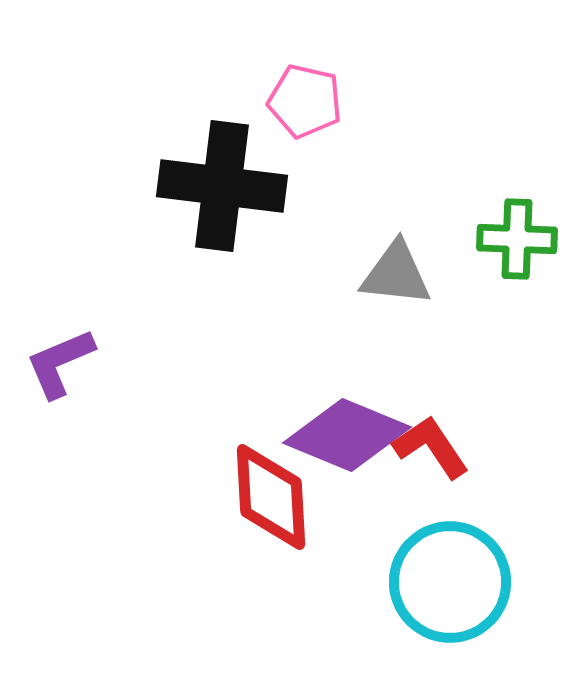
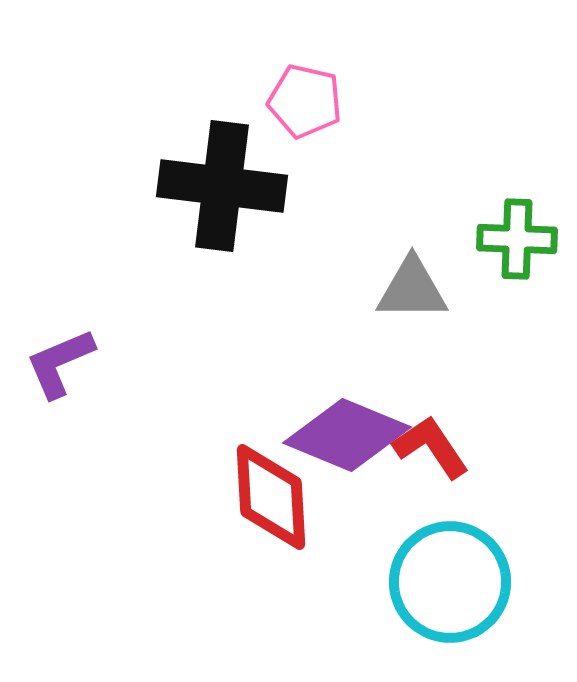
gray triangle: moved 16 px right, 15 px down; rotated 6 degrees counterclockwise
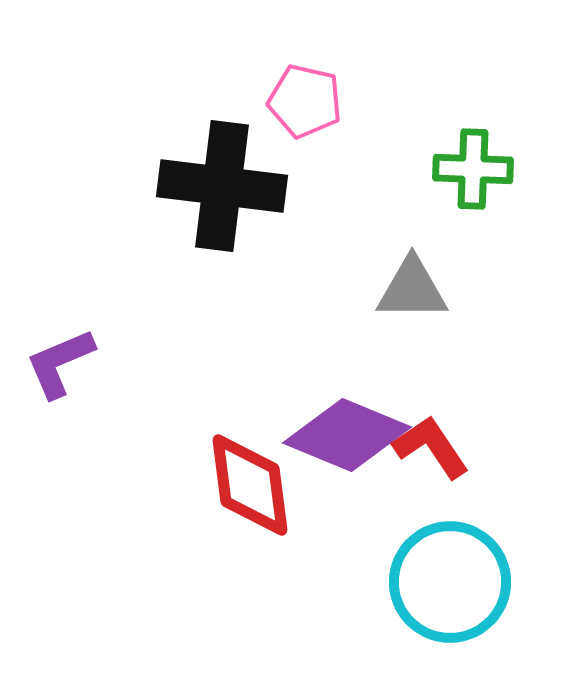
green cross: moved 44 px left, 70 px up
red diamond: moved 21 px left, 12 px up; rotated 4 degrees counterclockwise
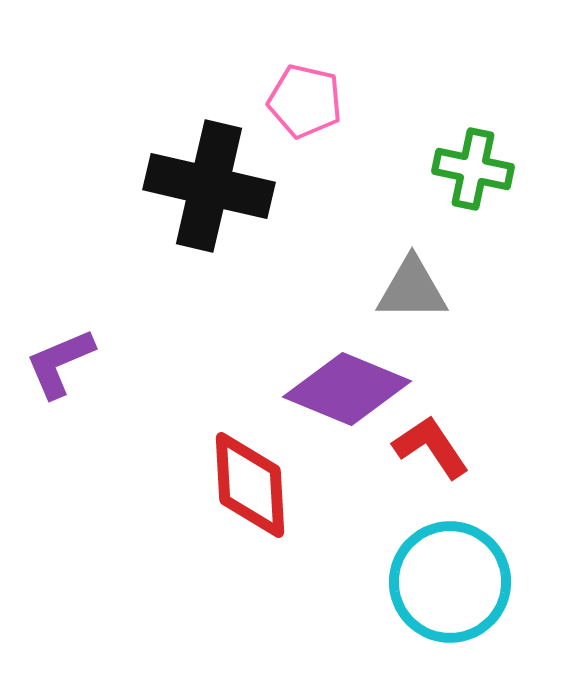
green cross: rotated 10 degrees clockwise
black cross: moved 13 px left; rotated 6 degrees clockwise
purple diamond: moved 46 px up
red diamond: rotated 4 degrees clockwise
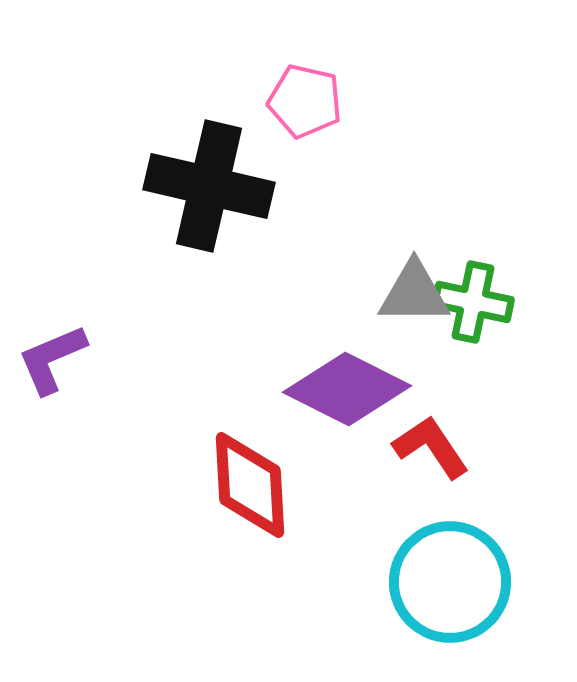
green cross: moved 133 px down
gray triangle: moved 2 px right, 4 px down
purple L-shape: moved 8 px left, 4 px up
purple diamond: rotated 4 degrees clockwise
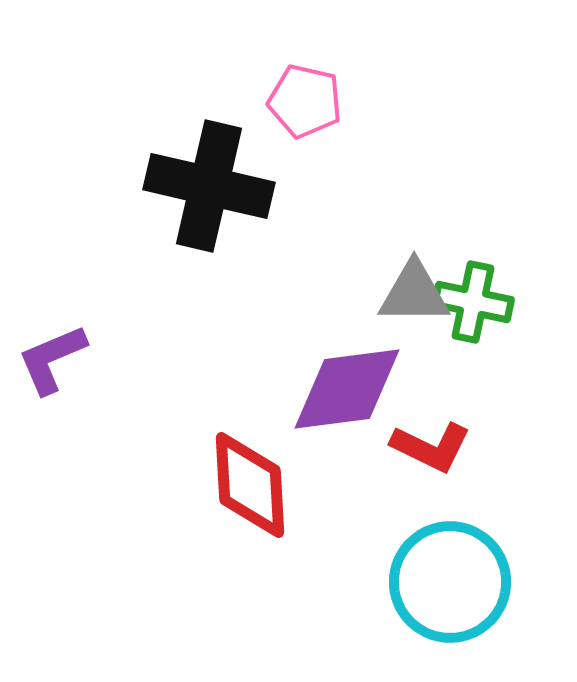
purple diamond: rotated 34 degrees counterclockwise
red L-shape: rotated 150 degrees clockwise
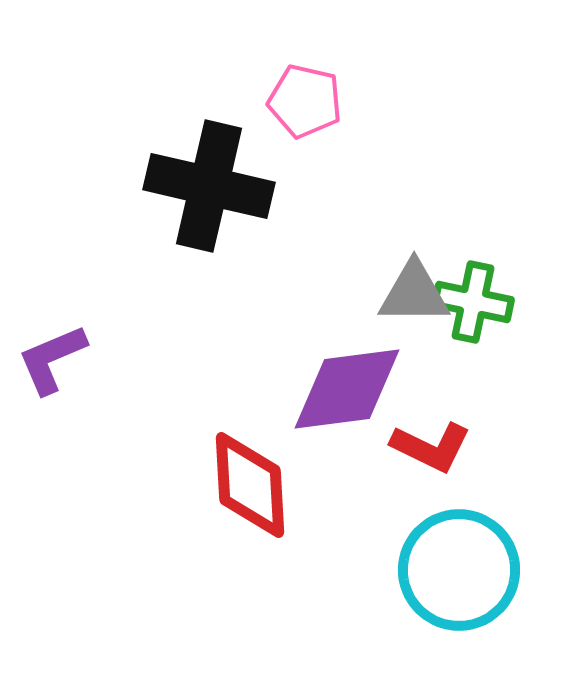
cyan circle: moved 9 px right, 12 px up
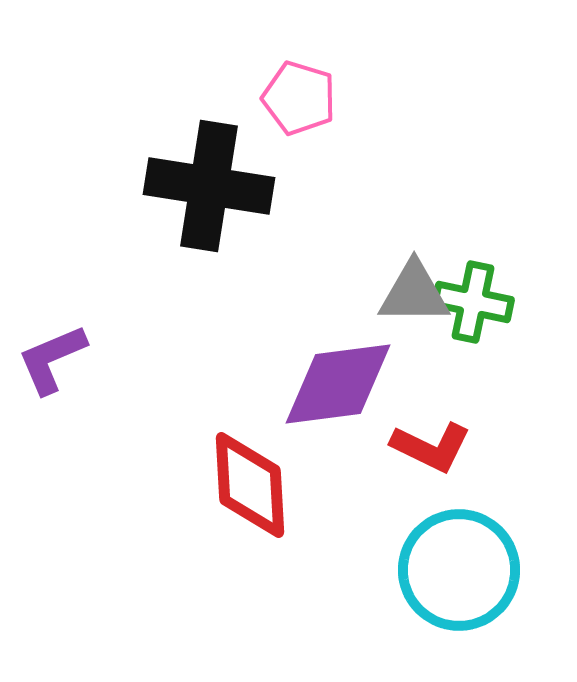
pink pentagon: moved 6 px left, 3 px up; rotated 4 degrees clockwise
black cross: rotated 4 degrees counterclockwise
purple diamond: moved 9 px left, 5 px up
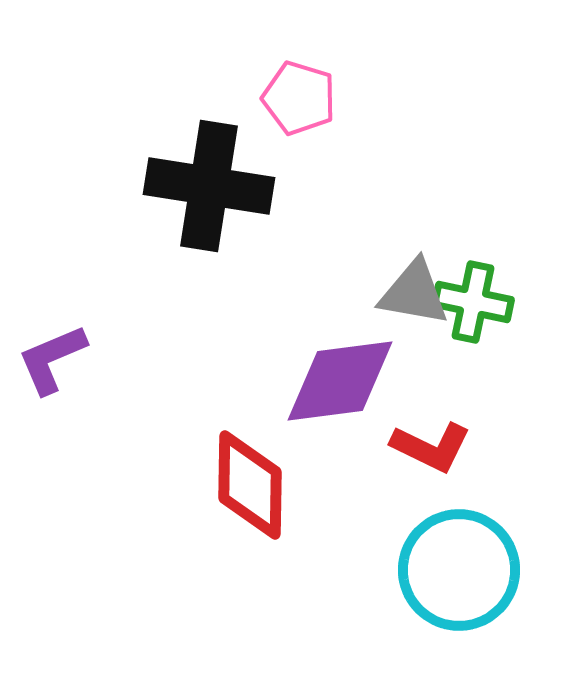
gray triangle: rotated 10 degrees clockwise
purple diamond: moved 2 px right, 3 px up
red diamond: rotated 4 degrees clockwise
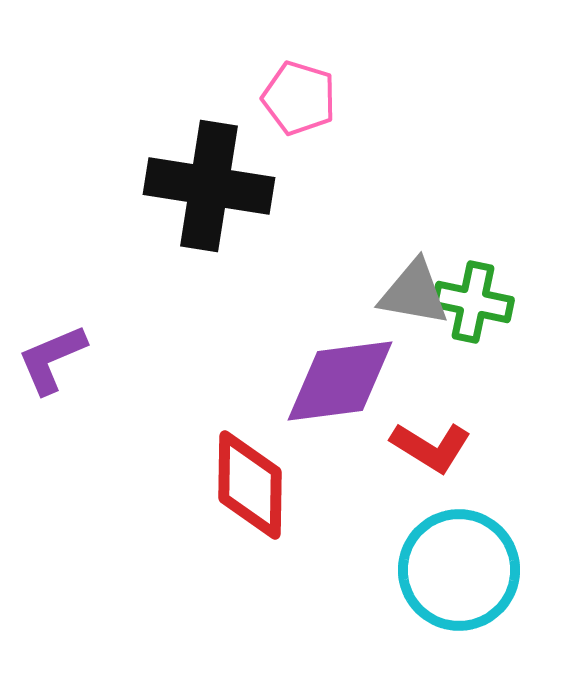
red L-shape: rotated 6 degrees clockwise
